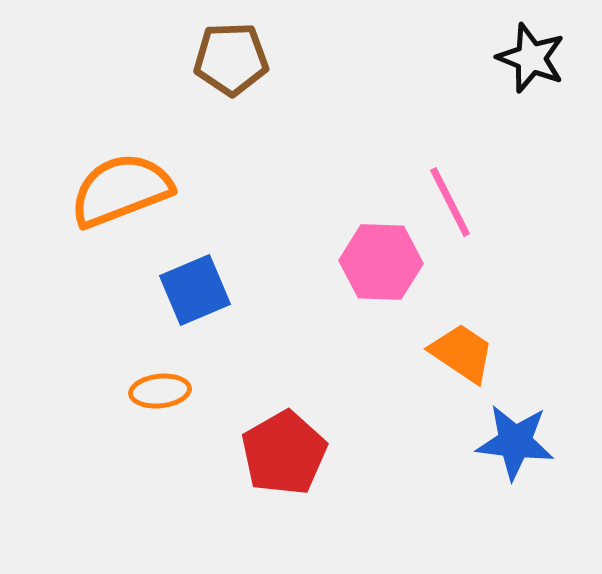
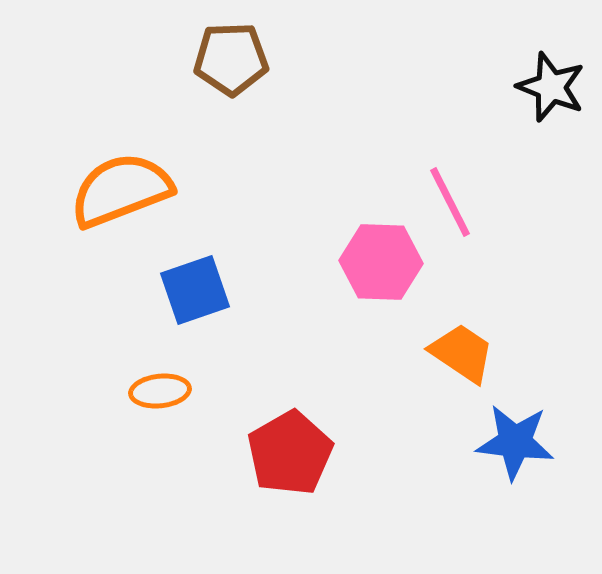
black star: moved 20 px right, 29 px down
blue square: rotated 4 degrees clockwise
red pentagon: moved 6 px right
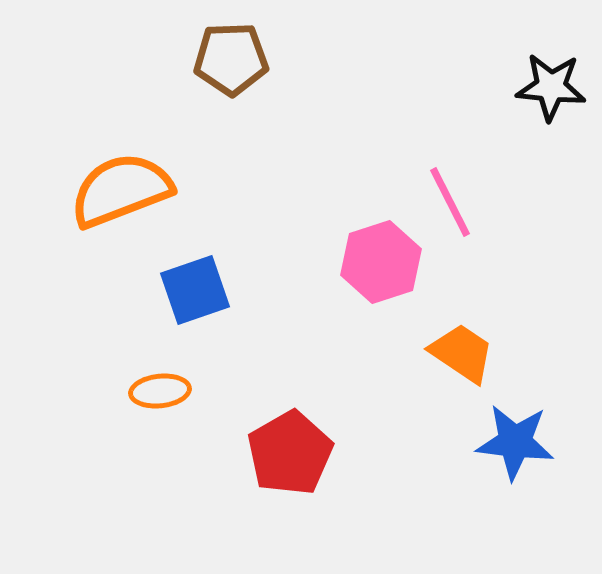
black star: rotated 16 degrees counterclockwise
pink hexagon: rotated 20 degrees counterclockwise
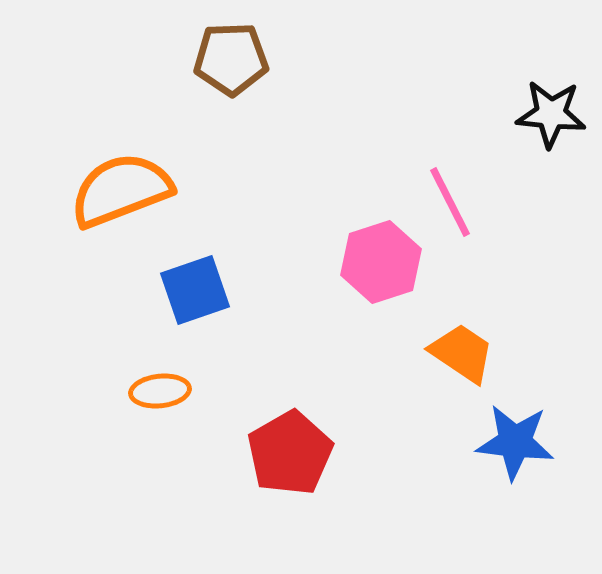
black star: moved 27 px down
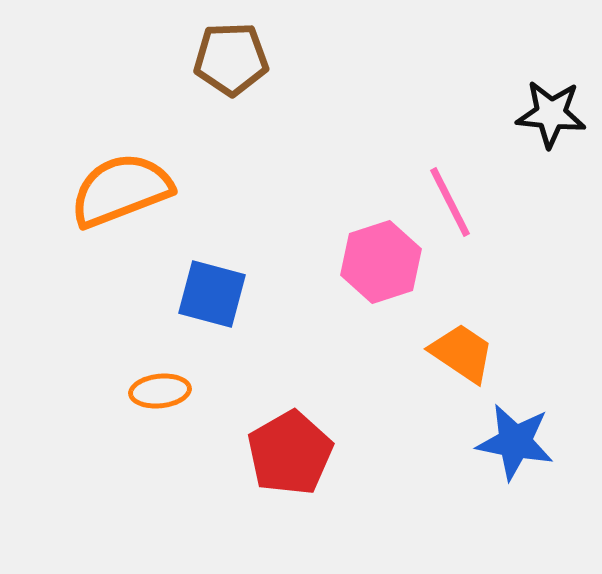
blue square: moved 17 px right, 4 px down; rotated 34 degrees clockwise
blue star: rotated 4 degrees clockwise
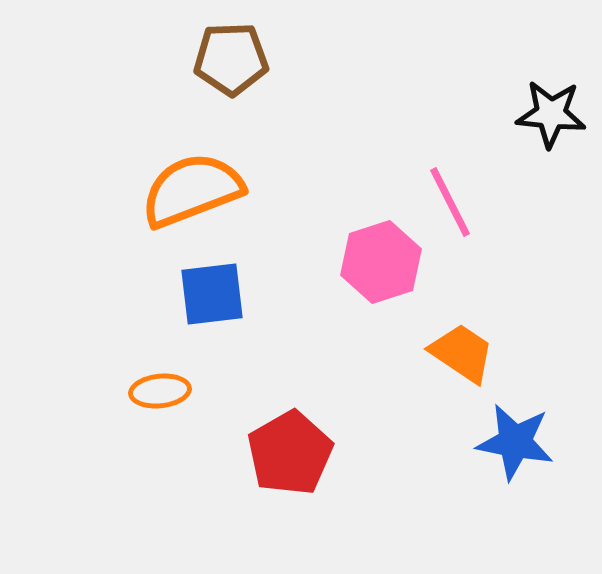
orange semicircle: moved 71 px right
blue square: rotated 22 degrees counterclockwise
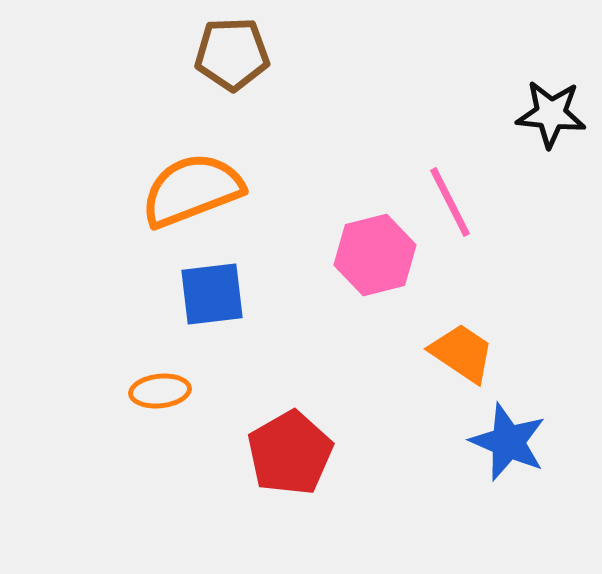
brown pentagon: moved 1 px right, 5 px up
pink hexagon: moved 6 px left, 7 px up; rotated 4 degrees clockwise
blue star: moved 7 px left; rotated 12 degrees clockwise
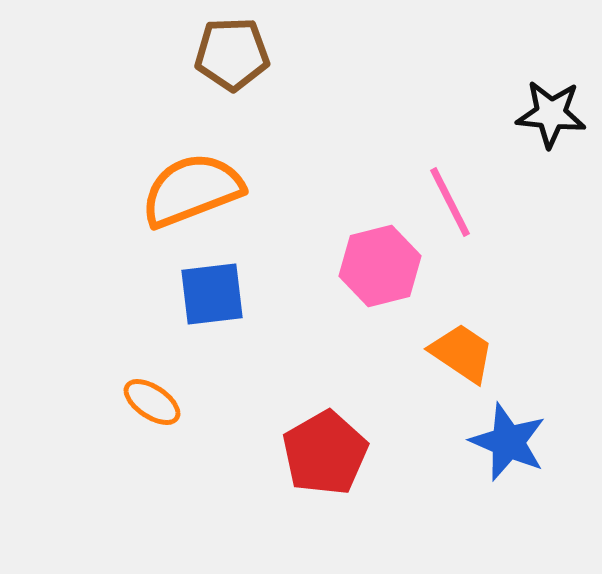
pink hexagon: moved 5 px right, 11 px down
orange ellipse: moved 8 px left, 11 px down; rotated 40 degrees clockwise
red pentagon: moved 35 px right
